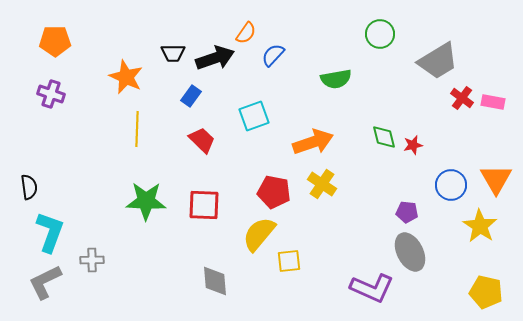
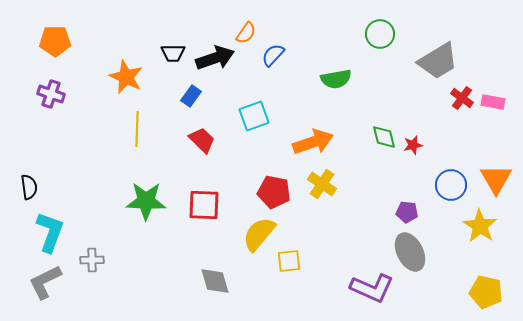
gray diamond: rotated 12 degrees counterclockwise
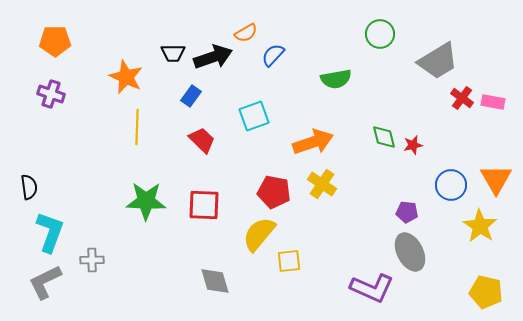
orange semicircle: rotated 25 degrees clockwise
black arrow: moved 2 px left, 1 px up
yellow line: moved 2 px up
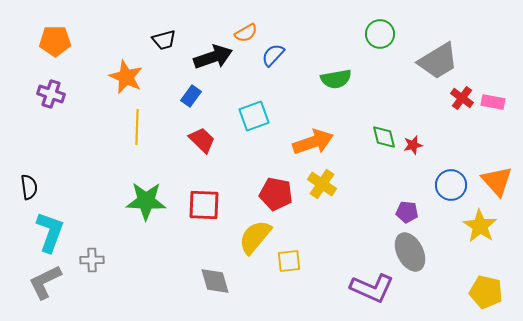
black trapezoid: moved 9 px left, 13 px up; rotated 15 degrees counterclockwise
orange triangle: moved 1 px right, 2 px down; rotated 12 degrees counterclockwise
red pentagon: moved 2 px right, 2 px down
yellow semicircle: moved 4 px left, 3 px down
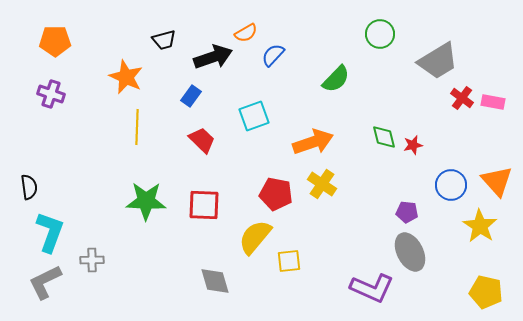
green semicircle: rotated 36 degrees counterclockwise
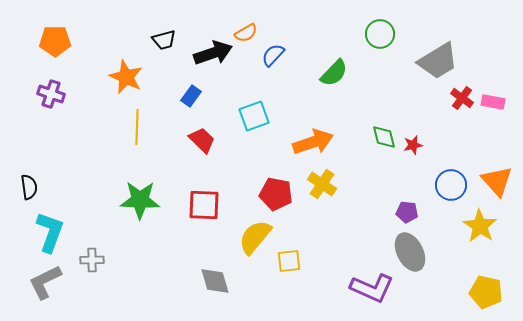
black arrow: moved 4 px up
green semicircle: moved 2 px left, 6 px up
green star: moved 6 px left, 1 px up
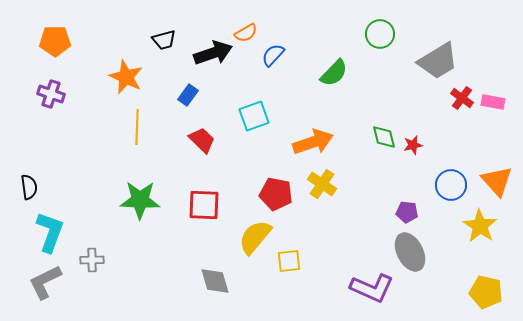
blue rectangle: moved 3 px left, 1 px up
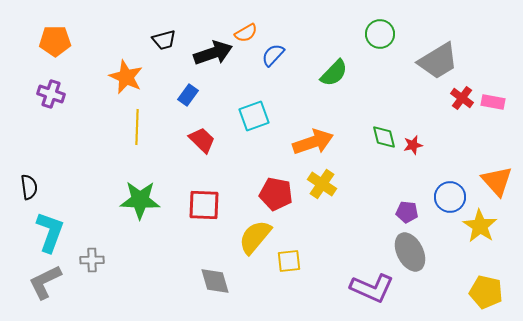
blue circle: moved 1 px left, 12 px down
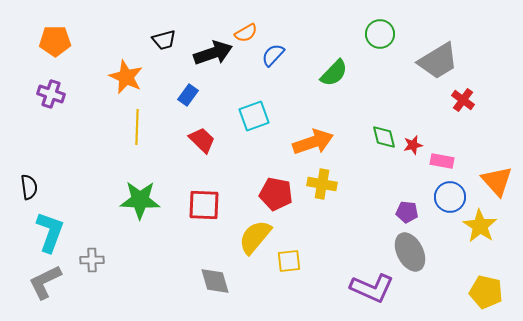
red cross: moved 1 px right, 2 px down
pink rectangle: moved 51 px left, 59 px down
yellow cross: rotated 24 degrees counterclockwise
